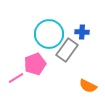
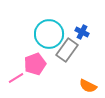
blue cross: rotated 24 degrees clockwise
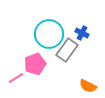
blue cross: moved 1 px down
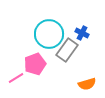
orange semicircle: moved 1 px left, 2 px up; rotated 42 degrees counterclockwise
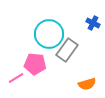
blue cross: moved 11 px right, 10 px up
pink pentagon: rotated 25 degrees clockwise
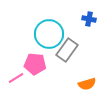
blue cross: moved 4 px left, 4 px up; rotated 16 degrees counterclockwise
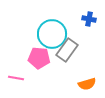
cyan circle: moved 3 px right
pink pentagon: moved 4 px right, 6 px up
pink line: rotated 42 degrees clockwise
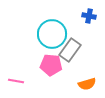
blue cross: moved 3 px up
gray rectangle: moved 3 px right
pink pentagon: moved 12 px right, 7 px down
pink line: moved 3 px down
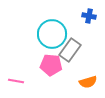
orange semicircle: moved 1 px right, 2 px up
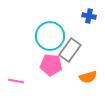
cyan circle: moved 2 px left, 2 px down
orange semicircle: moved 5 px up
